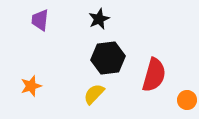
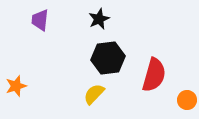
orange star: moved 15 px left
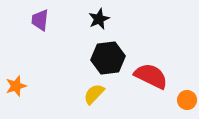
red semicircle: moved 3 px left, 1 px down; rotated 80 degrees counterclockwise
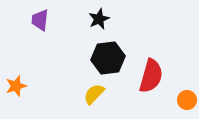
red semicircle: rotated 80 degrees clockwise
